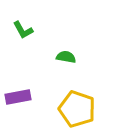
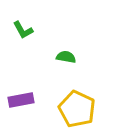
purple rectangle: moved 3 px right, 3 px down
yellow pentagon: rotated 6 degrees clockwise
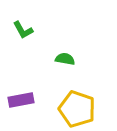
green semicircle: moved 1 px left, 2 px down
yellow pentagon: rotated 6 degrees counterclockwise
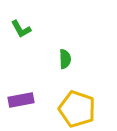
green L-shape: moved 2 px left, 1 px up
green semicircle: rotated 78 degrees clockwise
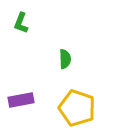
green L-shape: moved 6 px up; rotated 50 degrees clockwise
yellow pentagon: moved 1 px up
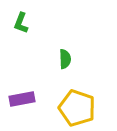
purple rectangle: moved 1 px right, 1 px up
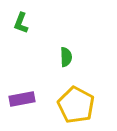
green semicircle: moved 1 px right, 2 px up
yellow pentagon: moved 1 px left, 3 px up; rotated 9 degrees clockwise
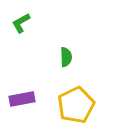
green L-shape: rotated 40 degrees clockwise
yellow pentagon: rotated 18 degrees clockwise
